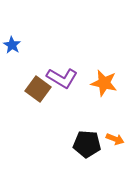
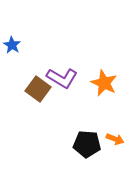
orange star: rotated 12 degrees clockwise
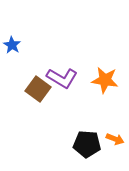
orange star: moved 1 px right, 3 px up; rotated 16 degrees counterclockwise
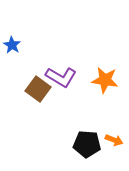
purple L-shape: moved 1 px left, 1 px up
orange arrow: moved 1 px left, 1 px down
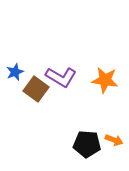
blue star: moved 3 px right, 27 px down; rotated 18 degrees clockwise
brown square: moved 2 px left
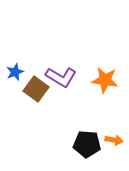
orange arrow: rotated 12 degrees counterclockwise
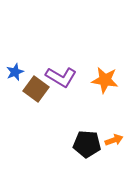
orange arrow: rotated 30 degrees counterclockwise
